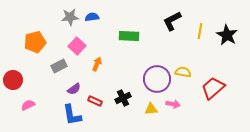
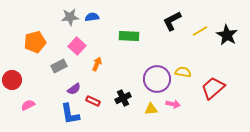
yellow line: rotated 49 degrees clockwise
red circle: moved 1 px left
red rectangle: moved 2 px left
blue L-shape: moved 2 px left, 1 px up
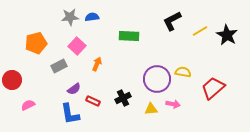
orange pentagon: moved 1 px right, 1 px down
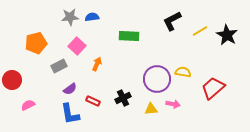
purple semicircle: moved 4 px left
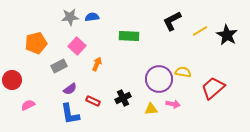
purple circle: moved 2 px right
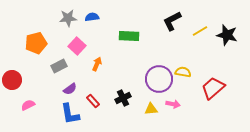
gray star: moved 2 px left, 1 px down
black star: rotated 15 degrees counterclockwise
red rectangle: rotated 24 degrees clockwise
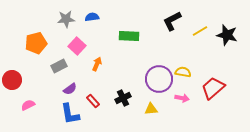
gray star: moved 2 px left, 1 px down
pink arrow: moved 9 px right, 6 px up
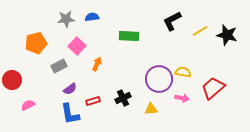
red rectangle: rotated 64 degrees counterclockwise
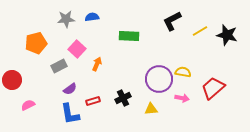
pink square: moved 3 px down
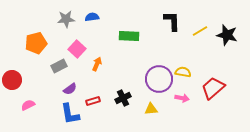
black L-shape: rotated 115 degrees clockwise
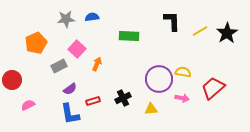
black star: moved 2 px up; rotated 25 degrees clockwise
orange pentagon: rotated 10 degrees counterclockwise
